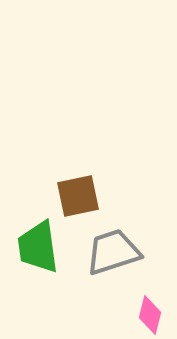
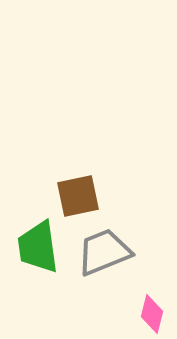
gray trapezoid: moved 9 px left; rotated 4 degrees counterclockwise
pink diamond: moved 2 px right, 1 px up
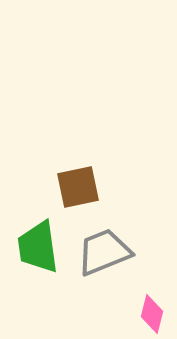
brown square: moved 9 px up
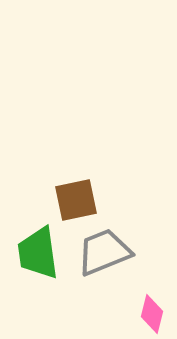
brown square: moved 2 px left, 13 px down
green trapezoid: moved 6 px down
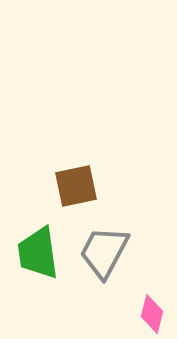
brown square: moved 14 px up
gray trapezoid: rotated 40 degrees counterclockwise
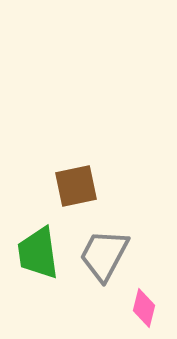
gray trapezoid: moved 3 px down
pink diamond: moved 8 px left, 6 px up
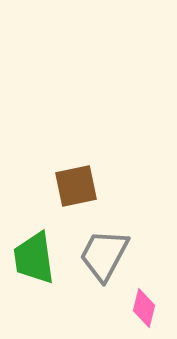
green trapezoid: moved 4 px left, 5 px down
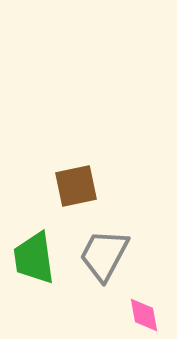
pink diamond: moved 7 px down; rotated 24 degrees counterclockwise
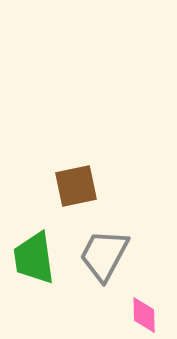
pink diamond: rotated 9 degrees clockwise
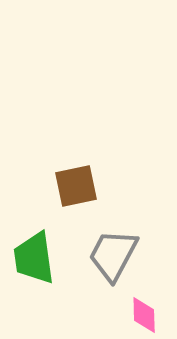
gray trapezoid: moved 9 px right
